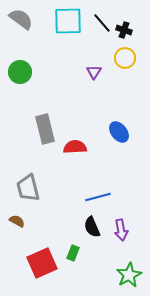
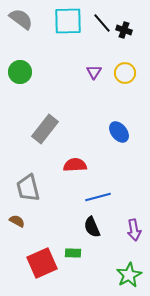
yellow circle: moved 15 px down
gray rectangle: rotated 52 degrees clockwise
red semicircle: moved 18 px down
purple arrow: moved 13 px right
green rectangle: rotated 70 degrees clockwise
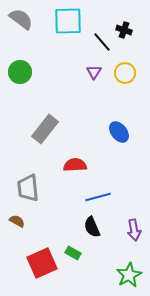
black line: moved 19 px down
gray trapezoid: rotated 8 degrees clockwise
green rectangle: rotated 28 degrees clockwise
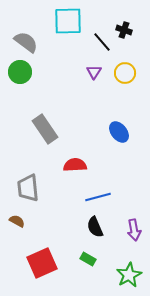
gray semicircle: moved 5 px right, 23 px down
gray rectangle: rotated 72 degrees counterclockwise
black semicircle: moved 3 px right
green rectangle: moved 15 px right, 6 px down
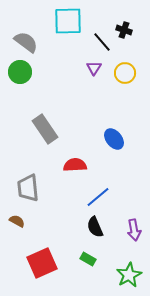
purple triangle: moved 4 px up
blue ellipse: moved 5 px left, 7 px down
blue line: rotated 25 degrees counterclockwise
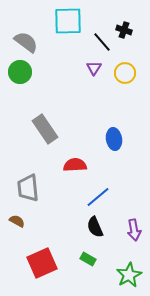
blue ellipse: rotated 30 degrees clockwise
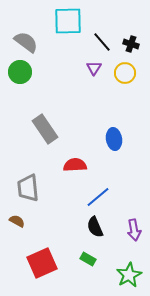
black cross: moved 7 px right, 14 px down
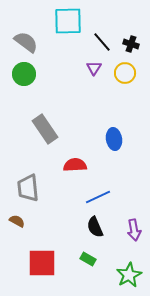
green circle: moved 4 px right, 2 px down
blue line: rotated 15 degrees clockwise
red square: rotated 24 degrees clockwise
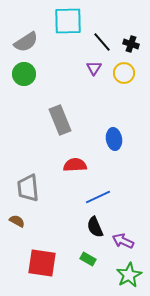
gray semicircle: rotated 110 degrees clockwise
yellow circle: moved 1 px left
gray rectangle: moved 15 px right, 9 px up; rotated 12 degrees clockwise
purple arrow: moved 11 px left, 11 px down; rotated 125 degrees clockwise
red square: rotated 8 degrees clockwise
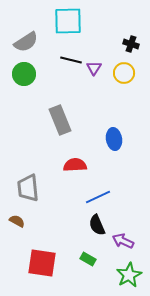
black line: moved 31 px left, 18 px down; rotated 35 degrees counterclockwise
black semicircle: moved 2 px right, 2 px up
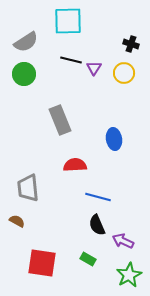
blue line: rotated 40 degrees clockwise
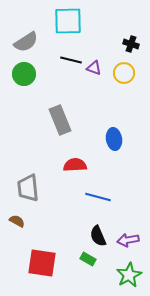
purple triangle: rotated 42 degrees counterclockwise
black semicircle: moved 1 px right, 11 px down
purple arrow: moved 5 px right, 1 px up; rotated 35 degrees counterclockwise
